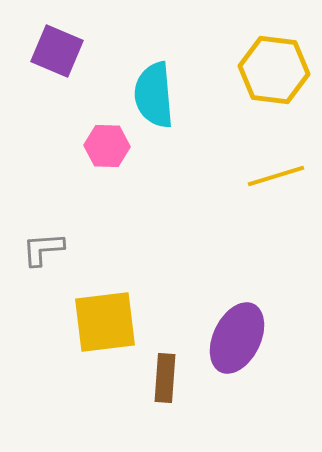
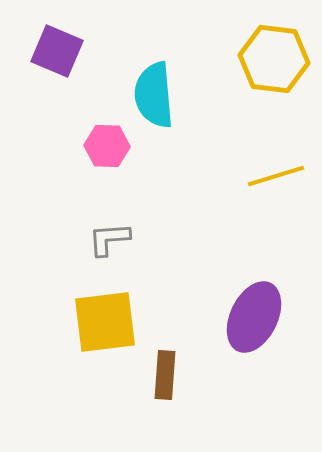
yellow hexagon: moved 11 px up
gray L-shape: moved 66 px right, 10 px up
purple ellipse: moved 17 px right, 21 px up
brown rectangle: moved 3 px up
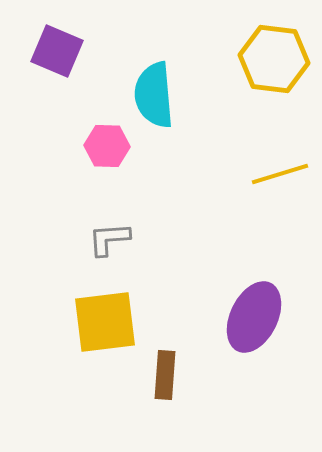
yellow line: moved 4 px right, 2 px up
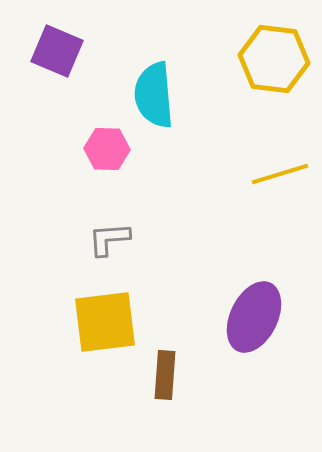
pink hexagon: moved 3 px down
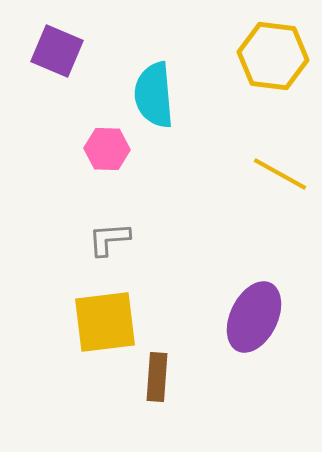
yellow hexagon: moved 1 px left, 3 px up
yellow line: rotated 46 degrees clockwise
brown rectangle: moved 8 px left, 2 px down
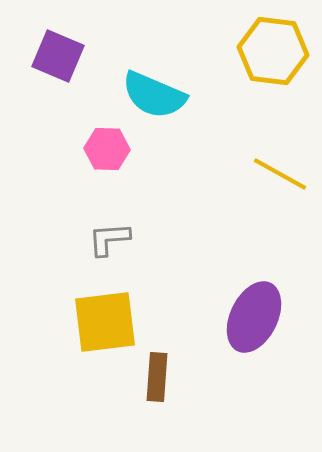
purple square: moved 1 px right, 5 px down
yellow hexagon: moved 5 px up
cyan semicircle: rotated 62 degrees counterclockwise
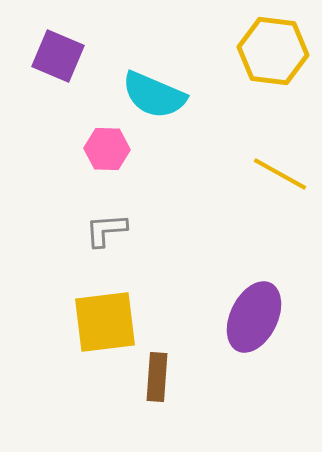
gray L-shape: moved 3 px left, 9 px up
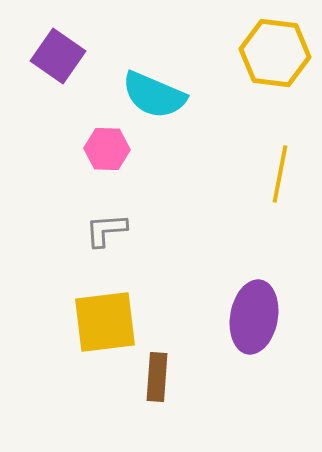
yellow hexagon: moved 2 px right, 2 px down
purple square: rotated 12 degrees clockwise
yellow line: rotated 72 degrees clockwise
purple ellipse: rotated 16 degrees counterclockwise
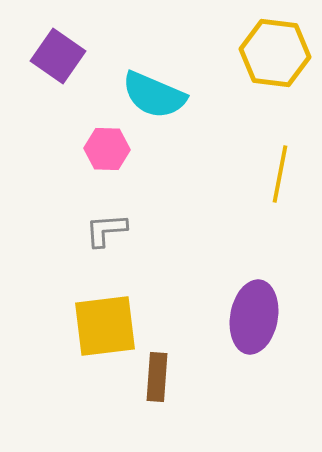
yellow square: moved 4 px down
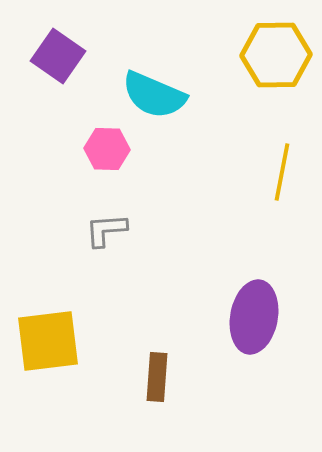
yellow hexagon: moved 1 px right, 2 px down; rotated 8 degrees counterclockwise
yellow line: moved 2 px right, 2 px up
yellow square: moved 57 px left, 15 px down
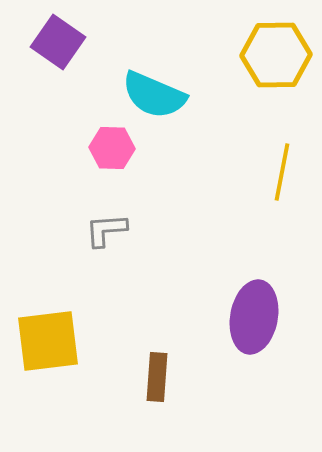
purple square: moved 14 px up
pink hexagon: moved 5 px right, 1 px up
